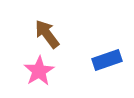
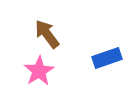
blue rectangle: moved 2 px up
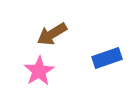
brown arrow: moved 5 px right; rotated 84 degrees counterclockwise
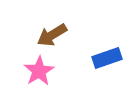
brown arrow: moved 1 px down
